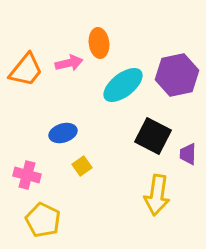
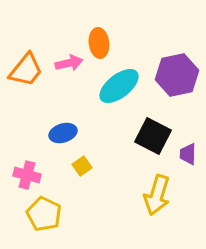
cyan ellipse: moved 4 px left, 1 px down
yellow arrow: rotated 9 degrees clockwise
yellow pentagon: moved 1 px right, 6 px up
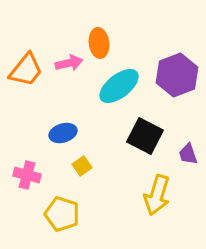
purple hexagon: rotated 9 degrees counterclockwise
black square: moved 8 px left
purple trapezoid: rotated 20 degrees counterclockwise
yellow pentagon: moved 18 px right; rotated 8 degrees counterclockwise
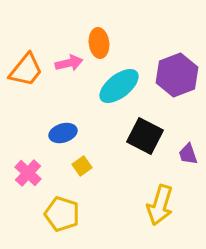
pink cross: moved 1 px right, 2 px up; rotated 28 degrees clockwise
yellow arrow: moved 3 px right, 10 px down
